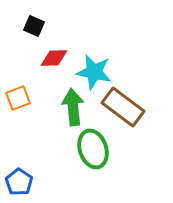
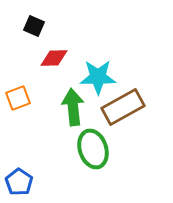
cyan star: moved 4 px right, 5 px down; rotated 12 degrees counterclockwise
brown rectangle: rotated 66 degrees counterclockwise
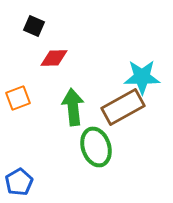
cyan star: moved 44 px right
green ellipse: moved 3 px right, 2 px up
blue pentagon: rotated 8 degrees clockwise
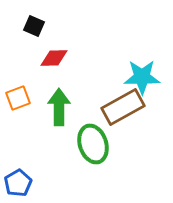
green arrow: moved 14 px left; rotated 6 degrees clockwise
green ellipse: moved 3 px left, 3 px up
blue pentagon: moved 1 px left, 1 px down
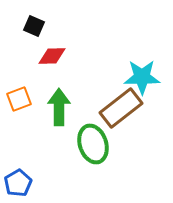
red diamond: moved 2 px left, 2 px up
orange square: moved 1 px right, 1 px down
brown rectangle: moved 2 px left, 1 px down; rotated 9 degrees counterclockwise
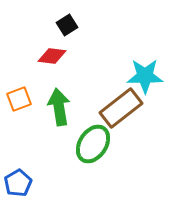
black square: moved 33 px right, 1 px up; rotated 35 degrees clockwise
red diamond: rotated 8 degrees clockwise
cyan star: moved 3 px right, 1 px up
green arrow: rotated 9 degrees counterclockwise
green ellipse: rotated 51 degrees clockwise
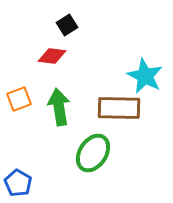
cyan star: rotated 27 degrees clockwise
brown rectangle: moved 2 px left; rotated 39 degrees clockwise
green ellipse: moved 9 px down
blue pentagon: rotated 12 degrees counterclockwise
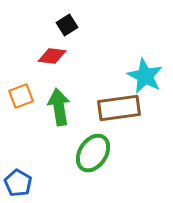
orange square: moved 2 px right, 3 px up
brown rectangle: rotated 9 degrees counterclockwise
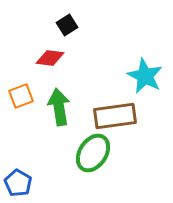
red diamond: moved 2 px left, 2 px down
brown rectangle: moved 4 px left, 8 px down
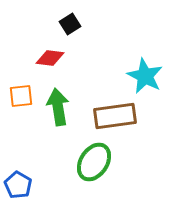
black square: moved 3 px right, 1 px up
orange square: rotated 15 degrees clockwise
green arrow: moved 1 px left
green ellipse: moved 1 px right, 9 px down
blue pentagon: moved 2 px down
